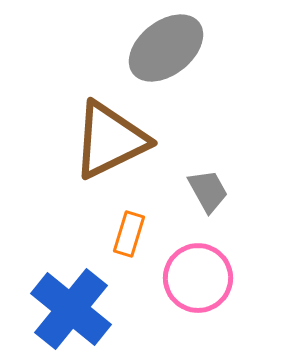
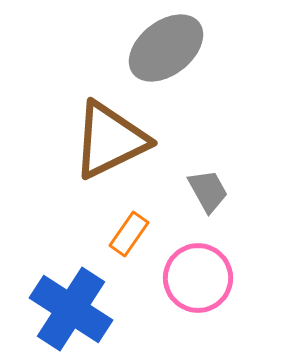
orange rectangle: rotated 18 degrees clockwise
blue cross: rotated 6 degrees counterclockwise
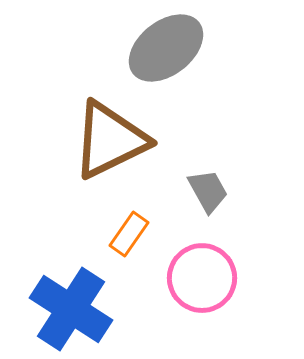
pink circle: moved 4 px right
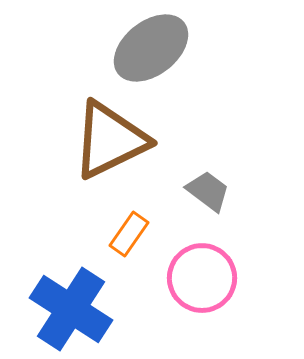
gray ellipse: moved 15 px left
gray trapezoid: rotated 24 degrees counterclockwise
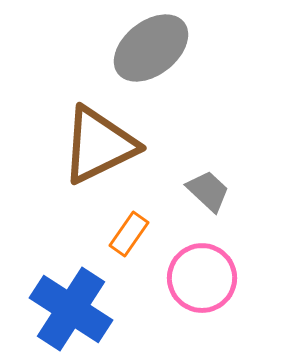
brown triangle: moved 11 px left, 5 px down
gray trapezoid: rotated 6 degrees clockwise
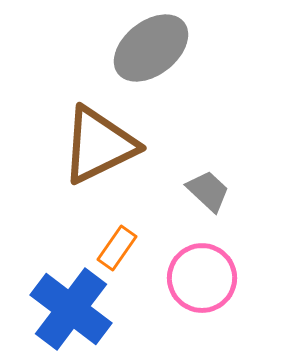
orange rectangle: moved 12 px left, 14 px down
blue cross: rotated 4 degrees clockwise
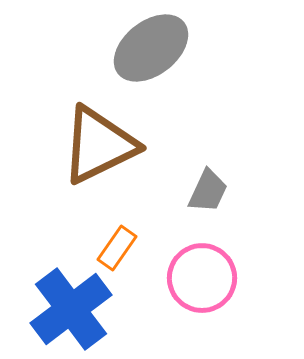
gray trapezoid: rotated 72 degrees clockwise
blue cross: rotated 16 degrees clockwise
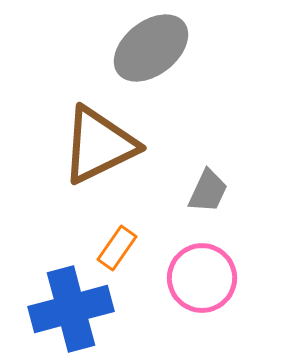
blue cross: rotated 22 degrees clockwise
